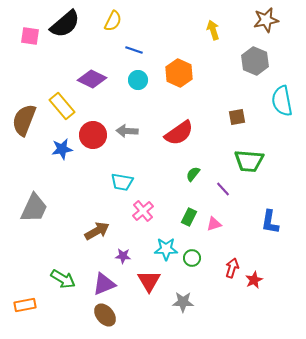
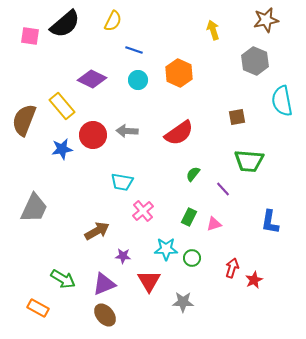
orange rectangle: moved 13 px right, 3 px down; rotated 40 degrees clockwise
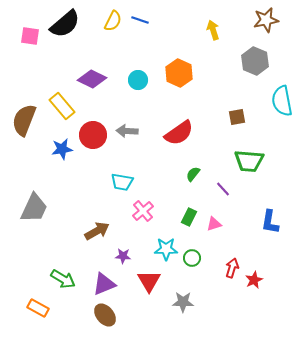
blue line: moved 6 px right, 30 px up
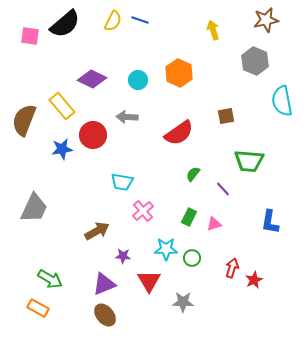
brown square: moved 11 px left, 1 px up
gray arrow: moved 14 px up
green arrow: moved 13 px left
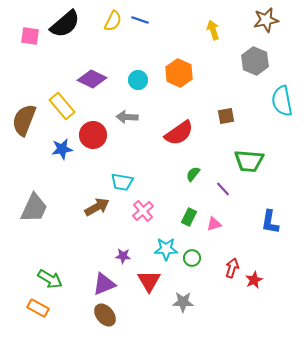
brown arrow: moved 24 px up
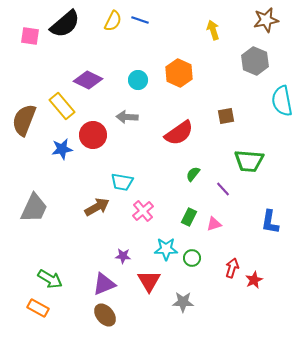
purple diamond: moved 4 px left, 1 px down
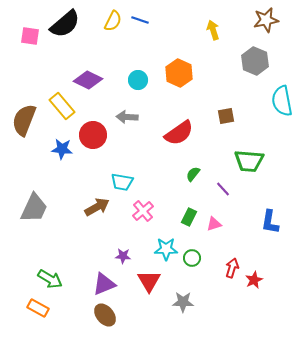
blue star: rotated 15 degrees clockwise
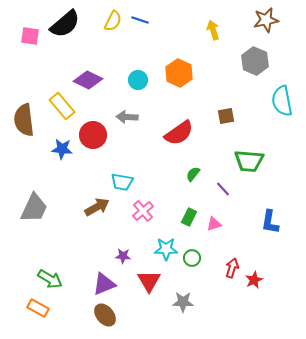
brown semicircle: rotated 28 degrees counterclockwise
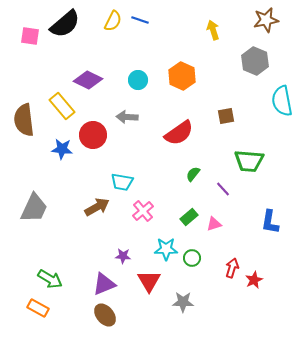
orange hexagon: moved 3 px right, 3 px down
green rectangle: rotated 24 degrees clockwise
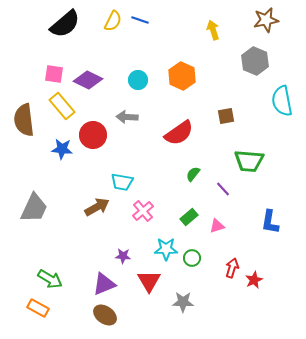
pink square: moved 24 px right, 38 px down
pink triangle: moved 3 px right, 2 px down
brown ellipse: rotated 15 degrees counterclockwise
